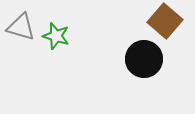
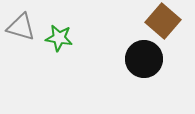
brown square: moved 2 px left
green star: moved 3 px right, 2 px down; rotated 8 degrees counterclockwise
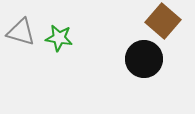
gray triangle: moved 5 px down
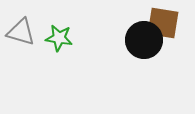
brown square: moved 2 px down; rotated 32 degrees counterclockwise
black circle: moved 19 px up
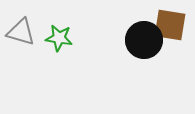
brown square: moved 7 px right, 2 px down
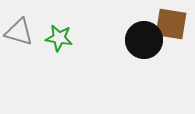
brown square: moved 1 px right, 1 px up
gray triangle: moved 2 px left
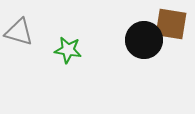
green star: moved 9 px right, 12 px down
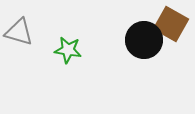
brown square: rotated 20 degrees clockwise
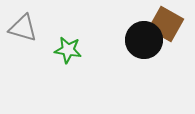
brown square: moved 5 px left
gray triangle: moved 4 px right, 4 px up
